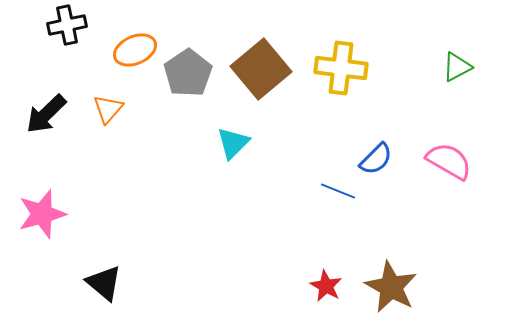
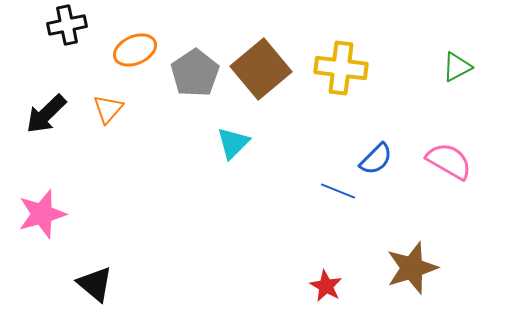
gray pentagon: moved 7 px right
black triangle: moved 9 px left, 1 px down
brown star: moved 21 px right, 19 px up; rotated 26 degrees clockwise
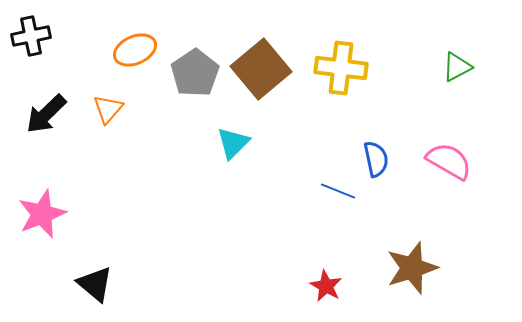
black cross: moved 36 px left, 11 px down
blue semicircle: rotated 57 degrees counterclockwise
pink star: rotated 6 degrees counterclockwise
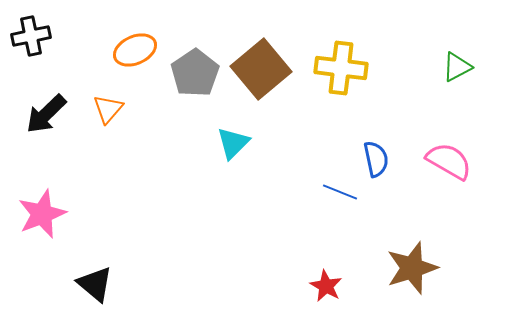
blue line: moved 2 px right, 1 px down
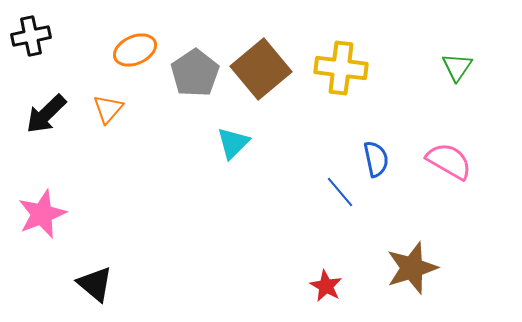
green triangle: rotated 28 degrees counterclockwise
blue line: rotated 28 degrees clockwise
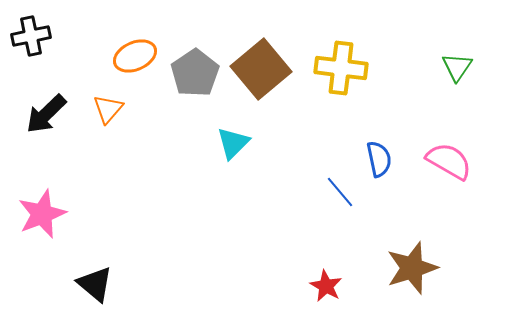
orange ellipse: moved 6 px down
blue semicircle: moved 3 px right
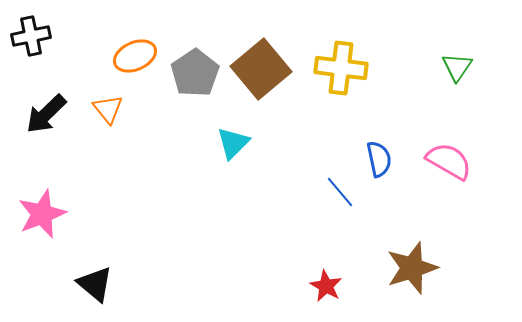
orange triangle: rotated 20 degrees counterclockwise
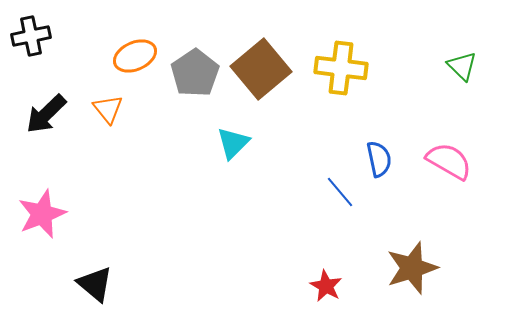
green triangle: moved 5 px right, 1 px up; rotated 20 degrees counterclockwise
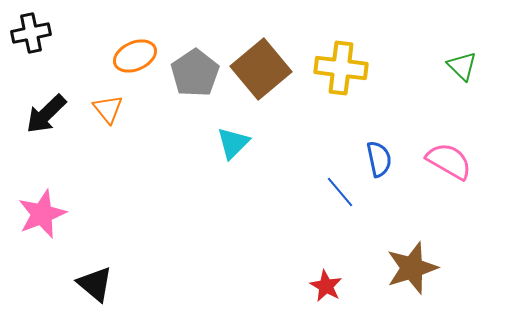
black cross: moved 3 px up
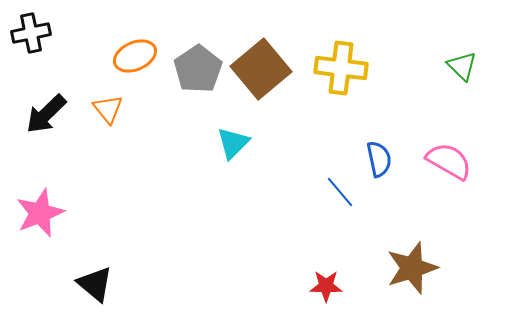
gray pentagon: moved 3 px right, 4 px up
pink star: moved 2 px left, 1 px up
red star: rotated 28 degrees counterclockwise
